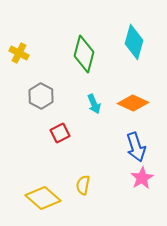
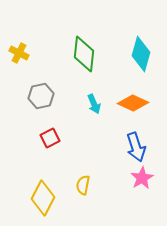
cyan diamond: moved 7 px right, 12 px down
green diamond: rotated 9 degrees counterclockwise
gray hexagon: rotated 20 degrees clockwise
red square: moved 10 px left, 5 px down
yellow diamond: rotated 76 degrees clockwise
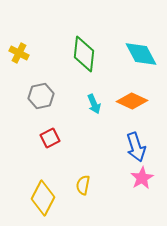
cyan diamond: rotated 44 degrees counterclockwise
orange diamond: moved 1 px left, 2 px up
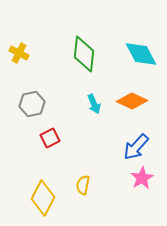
gray hexagon: moved 9 px left, 8 px down
blue arrow: rotated 60 degrees clockwise
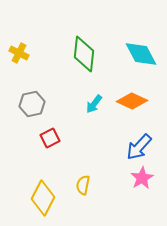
cyan arrow: rotated 60 degrees clockwise
blue arrow: moved 3 px right
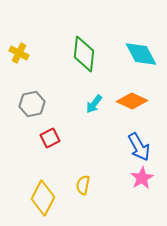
blue arrow: rotated 72 degrees counterclockwise
